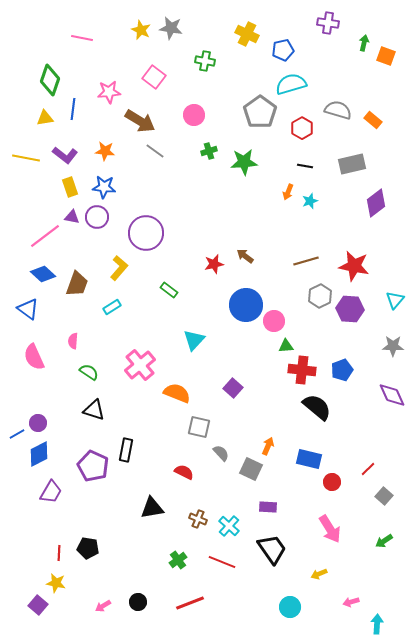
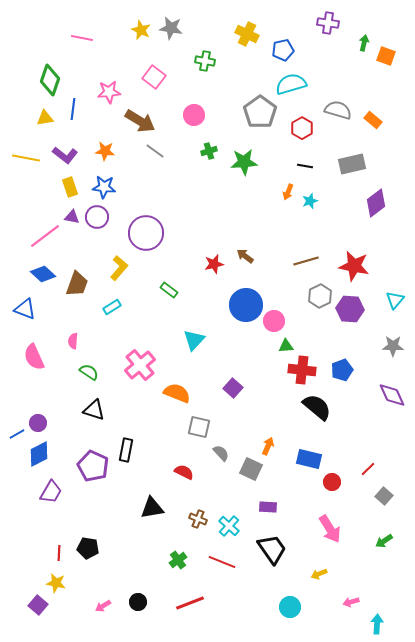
blue triangle at (28, 309): moved 3 px left; rotated 15 degrees counterclockwise
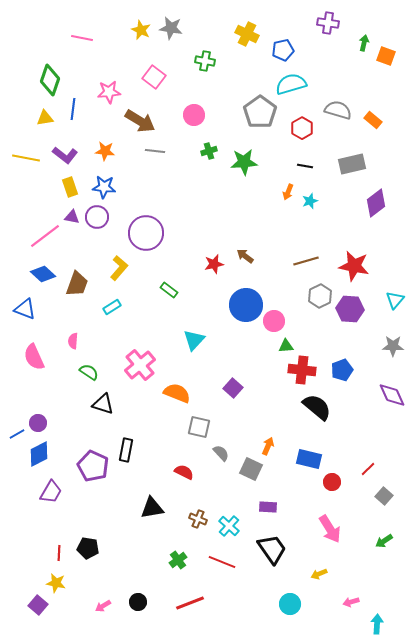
gray line at (155, 151): rotated 30 degrees counterclockwise
black triangle at (94, 410): moved 9 px right, 6 px up
cyan circle at (290, 607): moved 3 px up
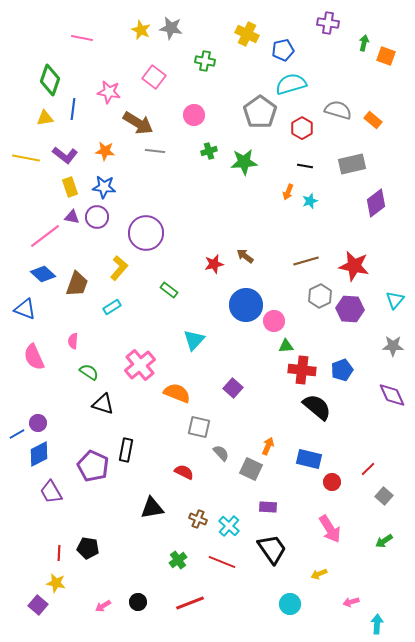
pink star at (109, 92): rotated 15 degrees clockwise
brown arrow at (140, 121): moved 2 px left, 2 px down
purple trapezoid at (51, 492): rotated 120 degrees clockwise
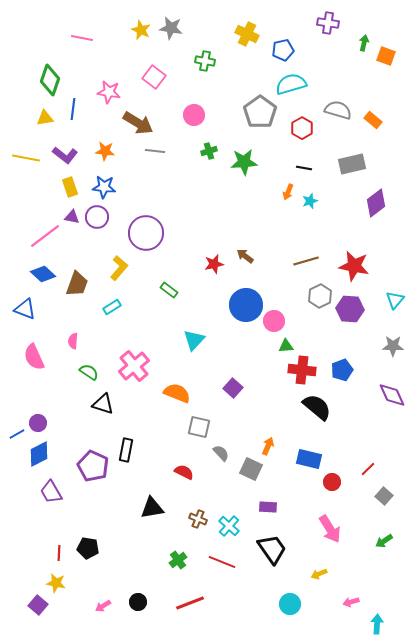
black line at (305, 166): moved 1 px left, 2 px down
pink cross at (140, 365): moved 6 px left, 1 px down
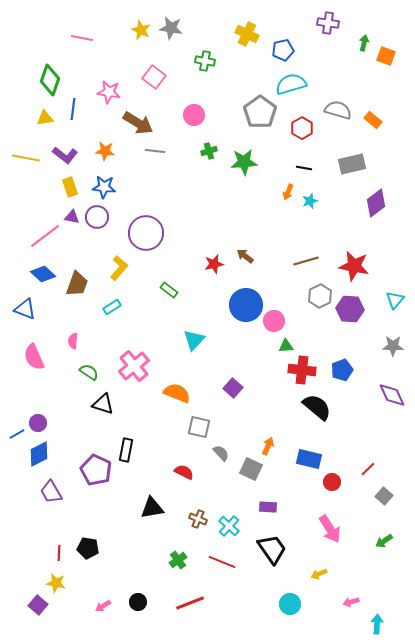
purple pentagon at (93, 466): moved 3 px right, 4 px down
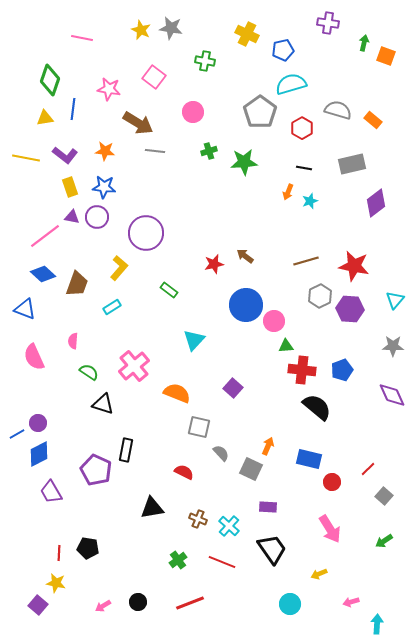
pink star at (109, 92): moved 3 px up
pink circle at (194, 115): moved 1 px left, 3 px up
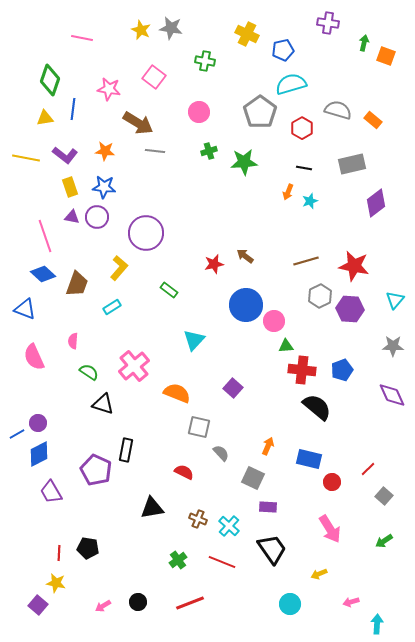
pink circle at (193, 112): moved 6 px right
pink line at (45, 236): rotated 72 degrees counterclockwise
gray square at (251, 469): moved 2 px right, 9 px down
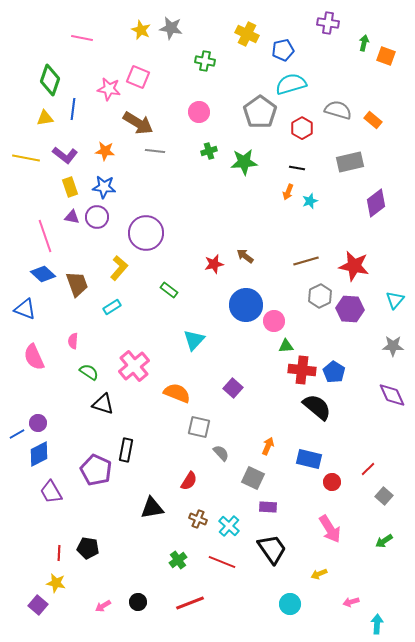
pink square at (154, 77): moved 16 px left; rotated 15 degrees counterclockwise
gray rectangle at (352, 164): moved 2 px left, 2 px up
black line at (304, 168): moved 7 px left
brown trapezoid at (77, 284): rotated 40 degrees counterclockwise
blue pentagon at (342, 370): moved 8 px left, 2 px down; rotated 20 degrees counterclockwise
red semicircle at (184, 472): moved 5 px right, 9 px down; rotated 96 degrees clockwise
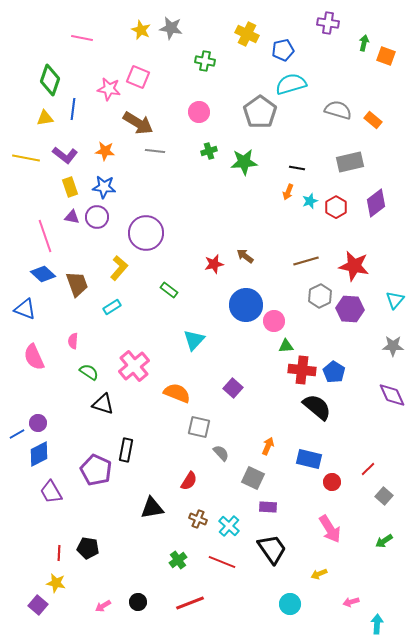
red hexagon at (302, 128): moved 34 px right, 79 px down
